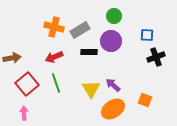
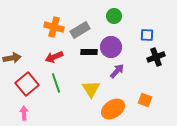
purple circle: moved 6 px down
purple arrow: moved 4 px right, 14 px up; rotated 91 degrees clockwise
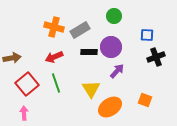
orange ellipse: moved 3 px left, 2 px up
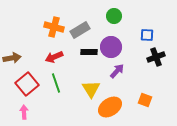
pink arrow: moved 1 px up
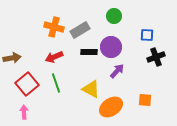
yellow triangle: rotated 30 degrees counterclockwise
orange square: rotated 16 degrees counterclockwise
orange ellipse: moved 1 px right
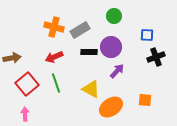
pink arrow: moved 1 px right, 2 px down
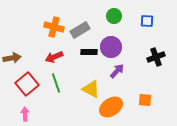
blue square: moved 14 px up
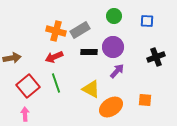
orange cross: moved 2 px right, 4 px down
purple circle: moved 2 px right
red square: moved 1 px right, 2 px down
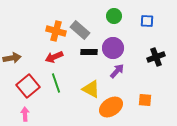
gray rectangle: rotated 72 degrees clockwise
purple circle: moved 1 px down
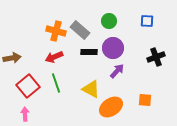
green circle: moved 5 px left, 5 px down
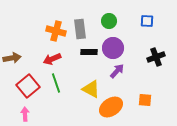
gray rectangle: moved 1 px up; rotated 42 degrees clockwise
red arrow: moved 2 px left, 2 px down
